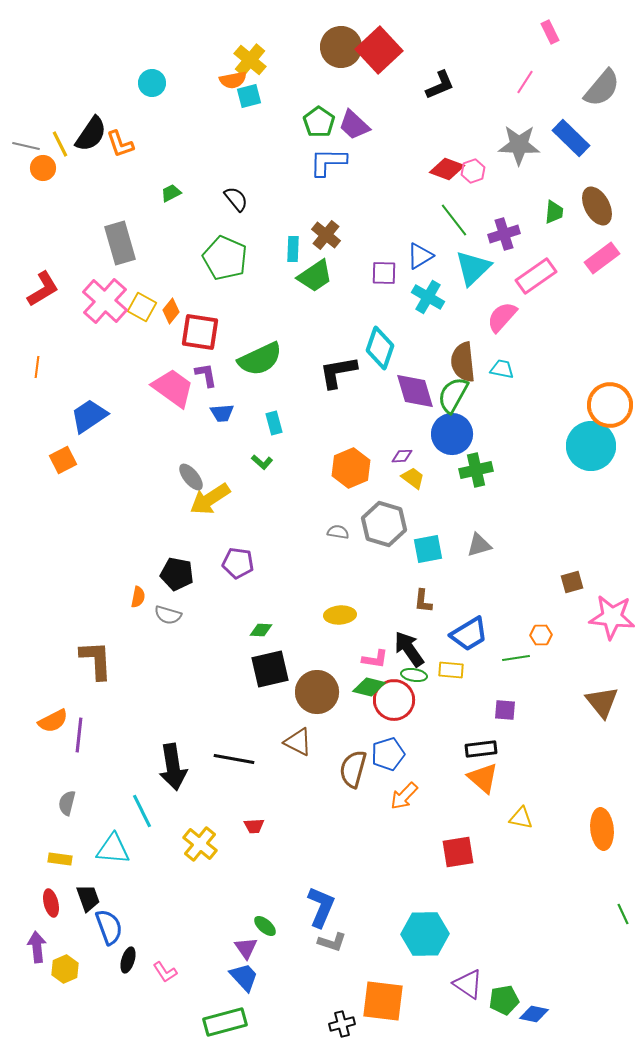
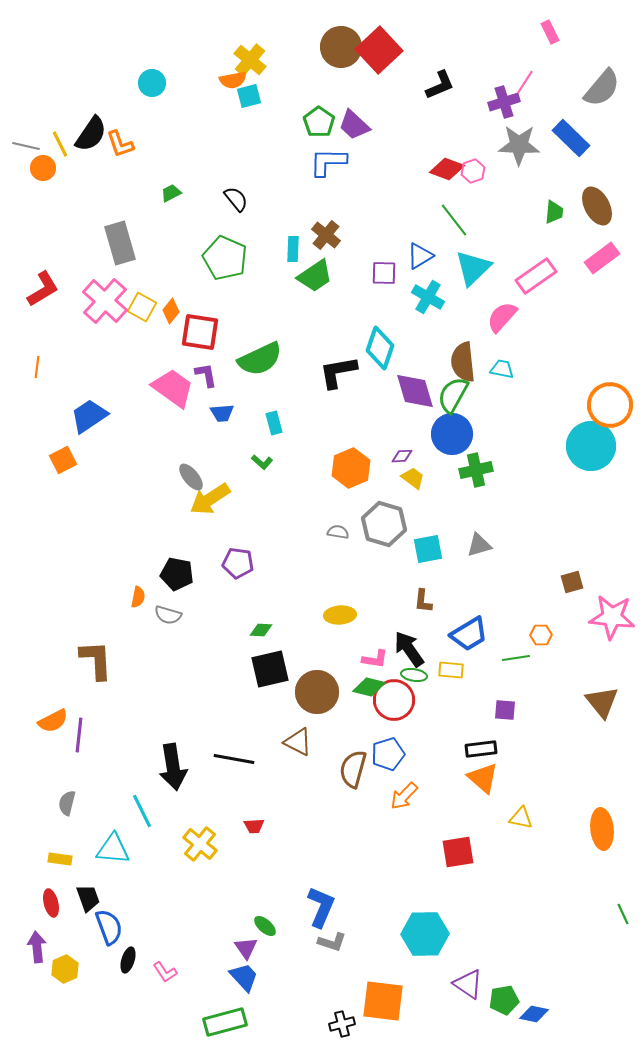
purple cross at (504, 234): moved 132 px up
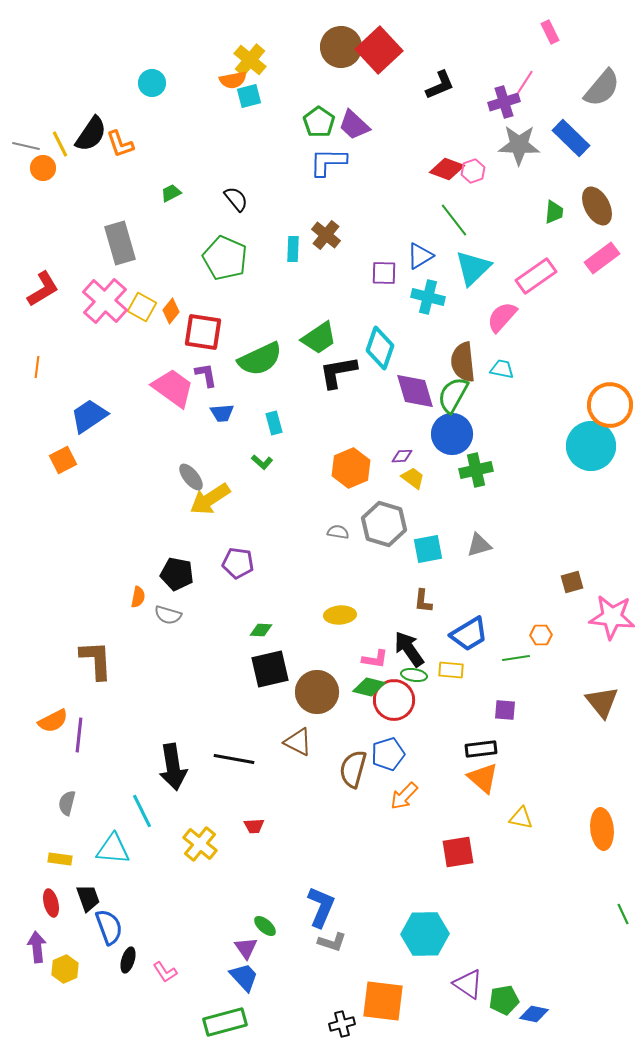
green trapezoid at (315, 276): moved 4 px right, 62 px down
cyan cross at (428, 297): rotated 16 degrees counterclockwise
red square at (200, 332): moved 3 px right
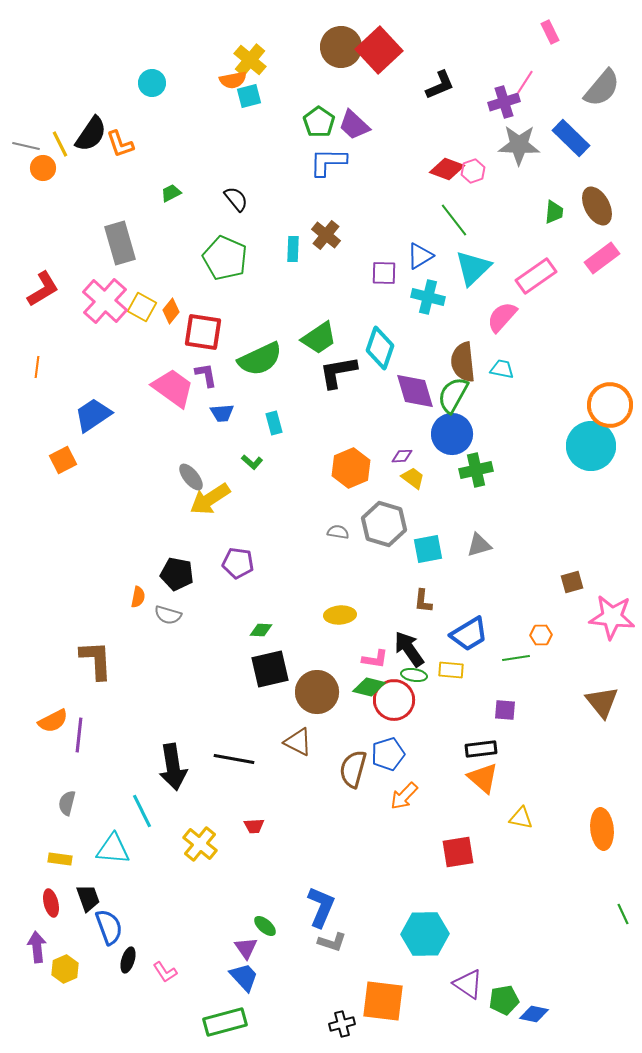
blue trapezoid at (89, 416): moved 4 px right, 1 px up
green L-shape at (262, 462): moved 10 px left
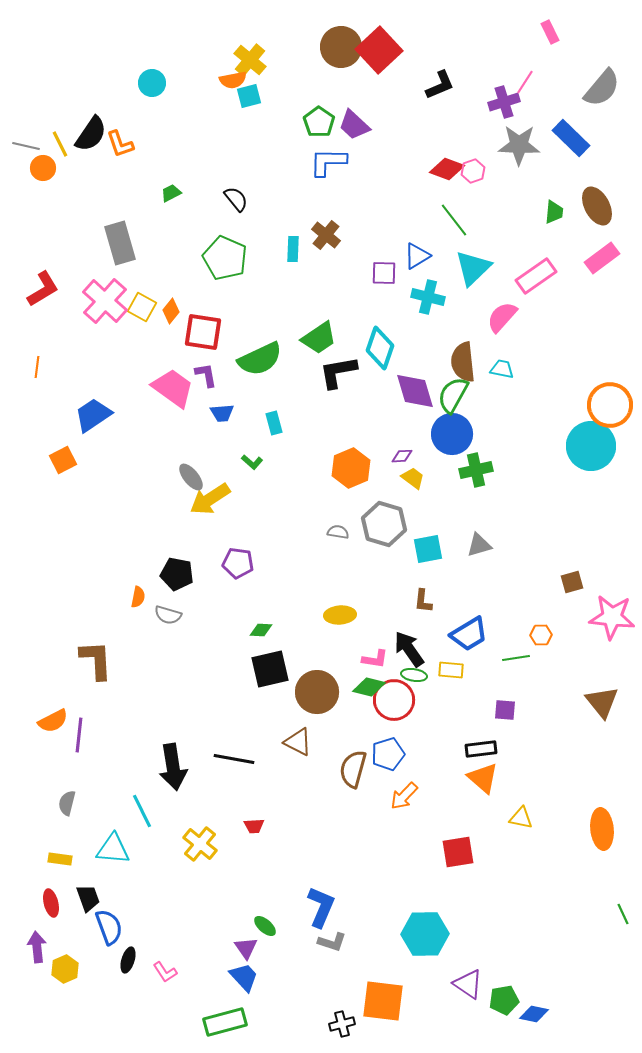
blue triangle at (420, 256): moved 3 px left
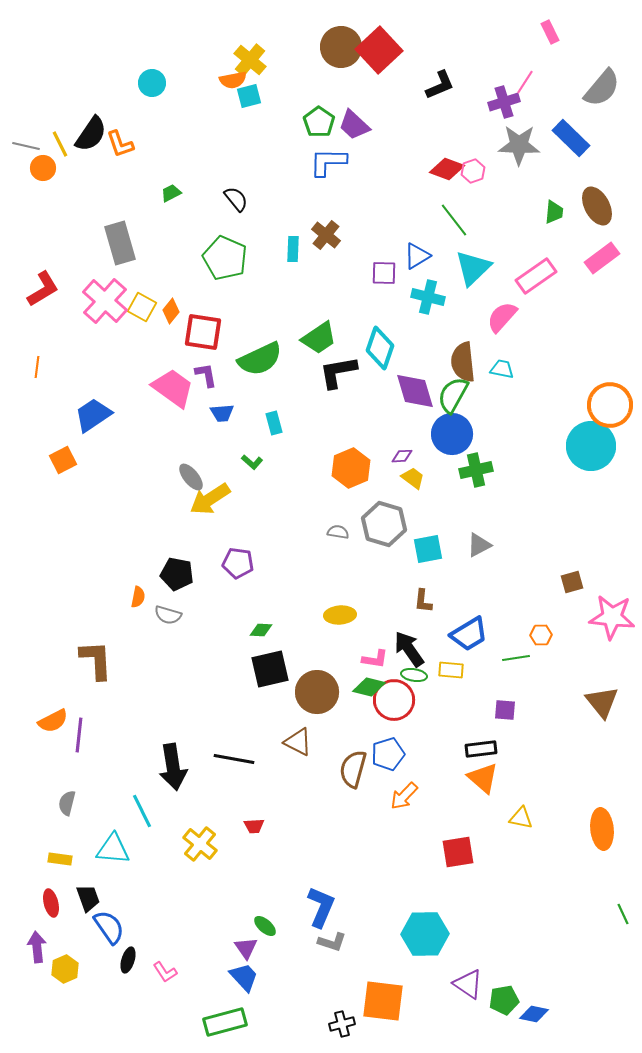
gray triangle at (479, 545): rotated 12 degrees counterclockwise
blue semicircle at (109, 927): rotated 15 degrees counterclockwise
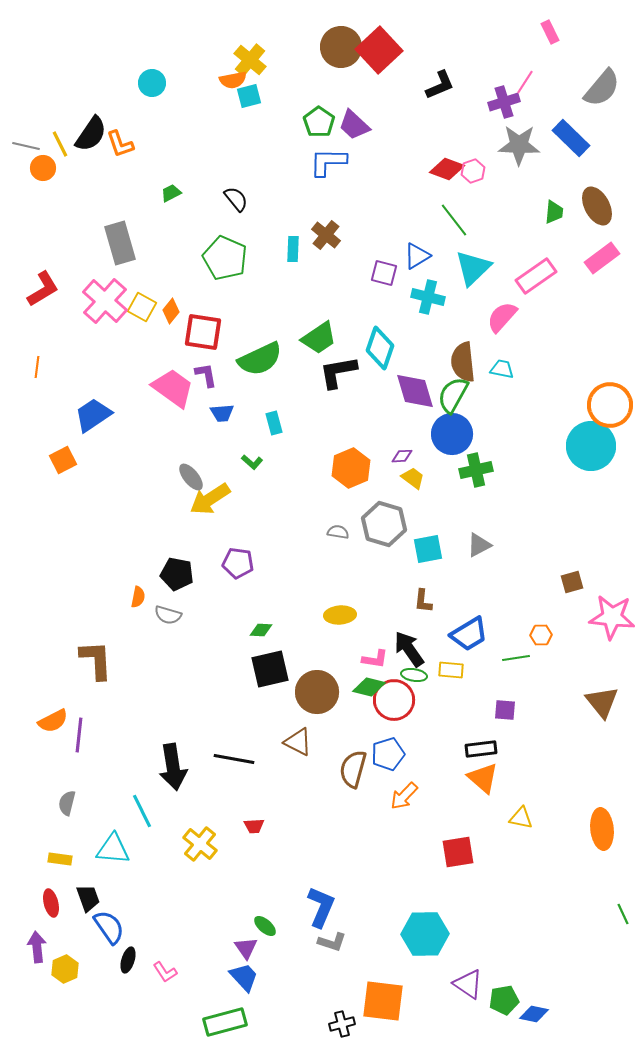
purple square at (384, 273): rotated 12 degrees clockwise
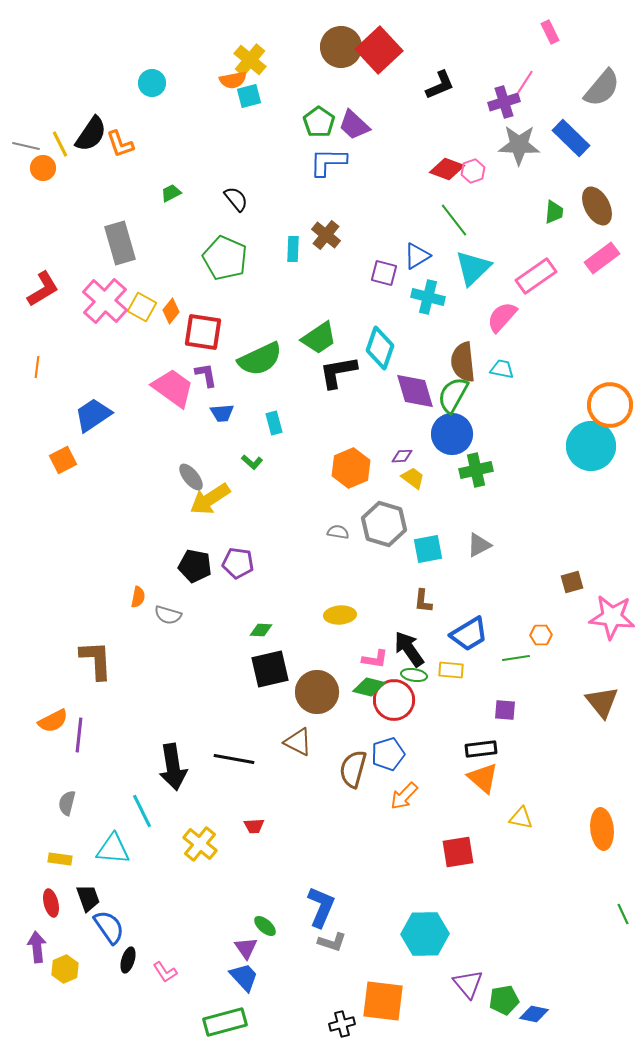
black pentagon at (177, 574): moved 18 px right, 8 px up
purple triangle at (468, 984): rotated 16 degrees clockwise
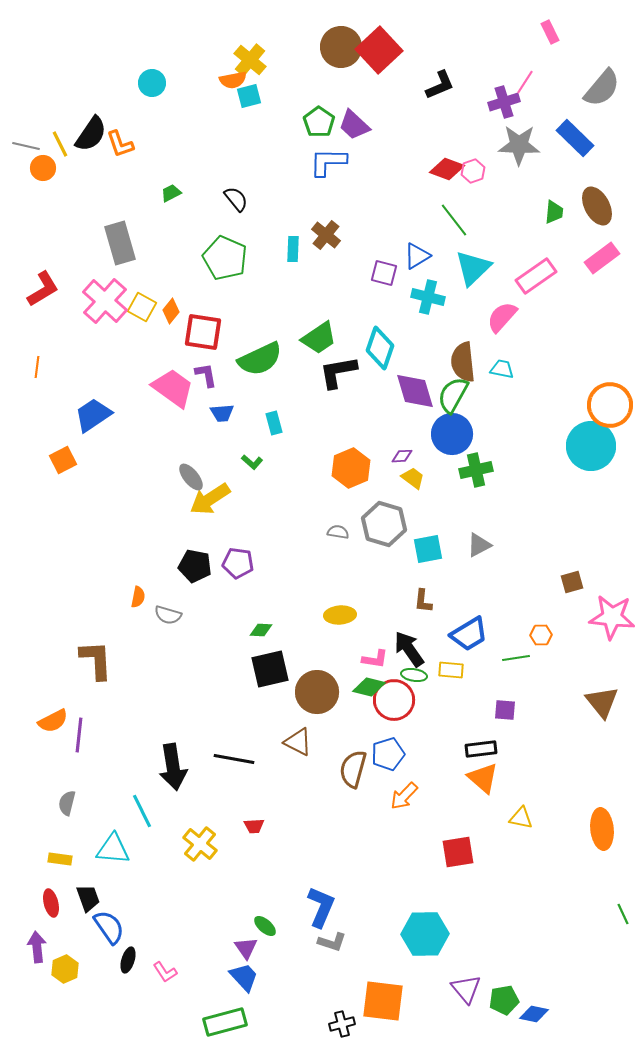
blue rectangle at (571, 138): moved 4 px right
purple triangle at (468, 984): moved 2 px left, 5 px down
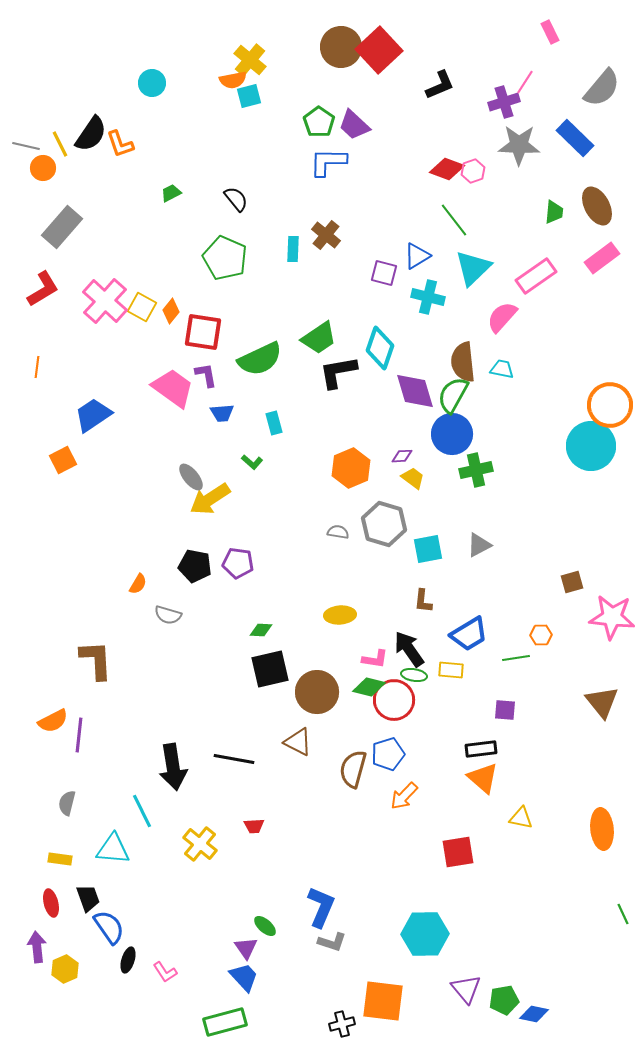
gray rectangle at (120, 243): moved 58 px left, 16 px up; rotated 57 degrees clockwise
orange semicircle at (138, 597): moved 13 px up; rotated 20 degrees clockwise
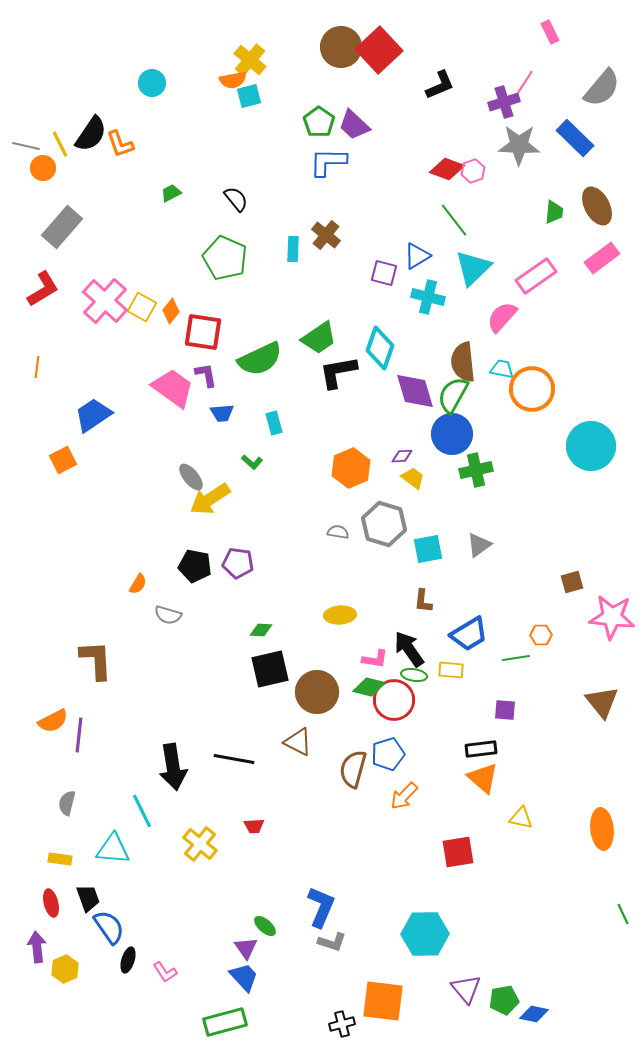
orange circle at (610, 405): moved 78 px left, 16 px up
gray triangle at (479, 545): rotated 8 degrees counterclockwise
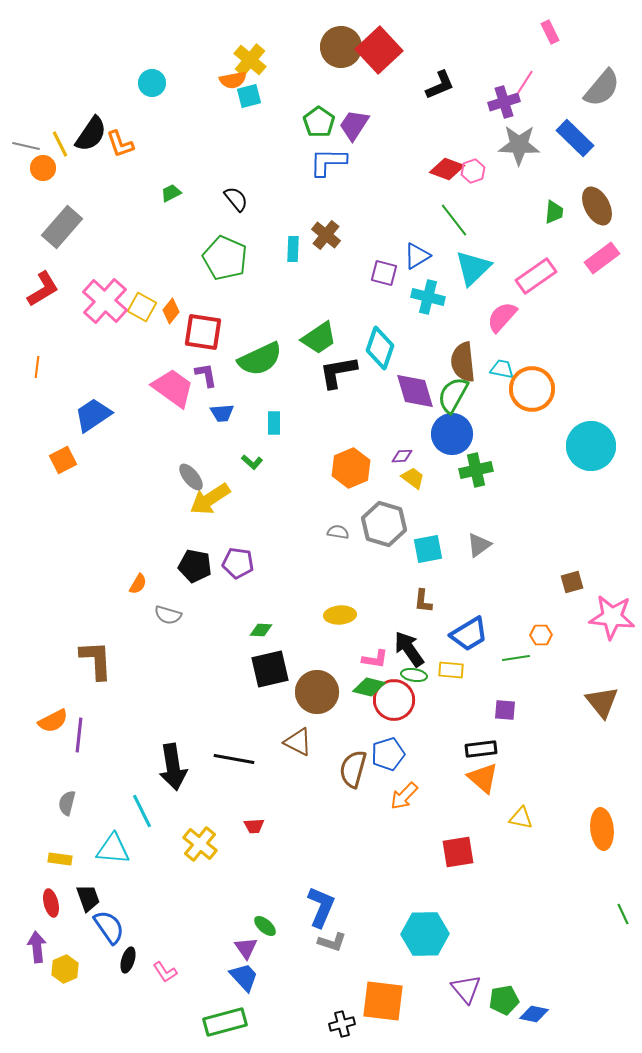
purple trapezoid at (354, 125): rotated 80 degrees clockwise
cyan rectangle at (274, 423): rotated 15 degrees clockwise
